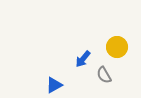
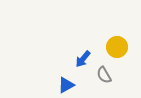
blue triangle: moved 12 px right
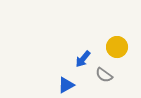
gray semicircle: rotated 24 degrees counterclockwise
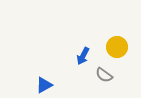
blue arrow: moved 3 px up; rotated 12 degrees counterclockwise
blue triangle: moved 22 px left
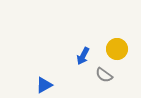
yellow circle: moved 2 px down
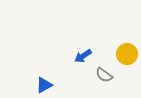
yellow circle: moved 10 px right, 5 px down
blue arrow: rotated 30 degrees clockwise
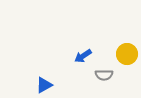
gray semicircle: rotated 36 degrees counterclockwise
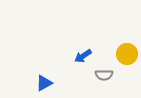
blue triangle: moved 2 px up
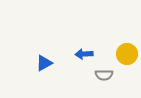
blue arrow: moved 1 px right, 2 px up; rotated 30 degrees clockwise
blue triangle: moved 20 px up
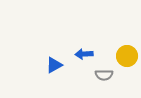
yellow circle: moved 2 px down
blue triangle: moved 10 px right, 2 px down
